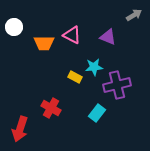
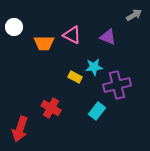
cyan rectangle: moved 2 px up
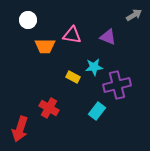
white circle: moved 14 px right, 7 px up
pink triangle: rotated 18 degrees counterclockwise
orange trapezoid: moved 1 px right, 3 px down
yellow rectangle: moved 2 px left
red cross: moved 2 px left
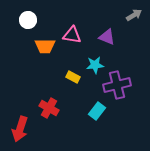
purple triangle: moved 1 px left
cyan star: moved 1 px right, 2 px up
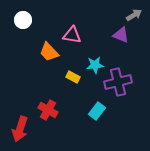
white circle: moved 5 px left
purple triangle: moved 14 px right, 2 px up
orange trapezoid: moved 4 px right, 6 px down; rotated 45 degrees clockwise
purple cross: moved 1 px right, 3 px up
red cross: moved 1 px left, 2 px down
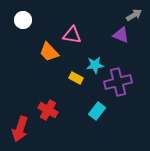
yellow rectangle: moved 3 px right, 1 px down
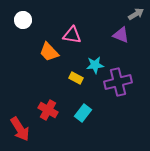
gray arrow: moved 2 px right, 1 px up
cyan rectangle: moved 14 px left, 2 px down
red arrow: rotated 50 degrees counterclockwise
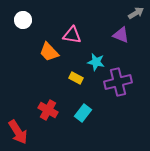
gray arrow: moved 1 px up
cyan star: moved 1 px right, 3 px up; rotated 18 degrees clockwise
red arrow: moved 2 px left, 3 px down
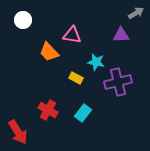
purple triangle: rotated 24 degrees counterclockwise
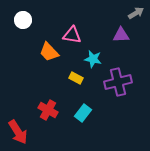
cyan star: moved 3 px left, 3 px up
